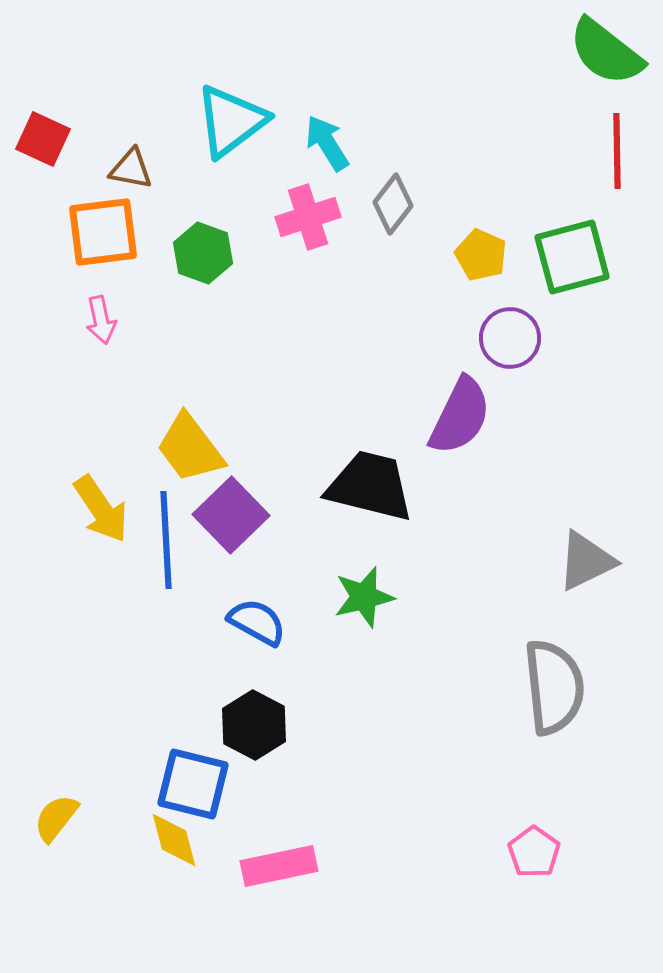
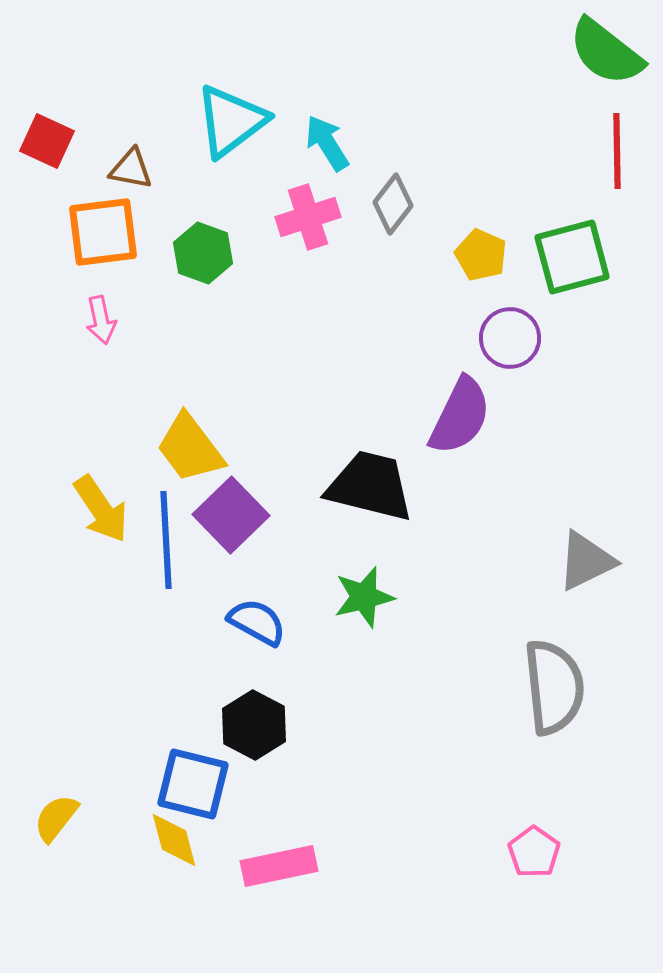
red square: moved 4 px right, 2 px down
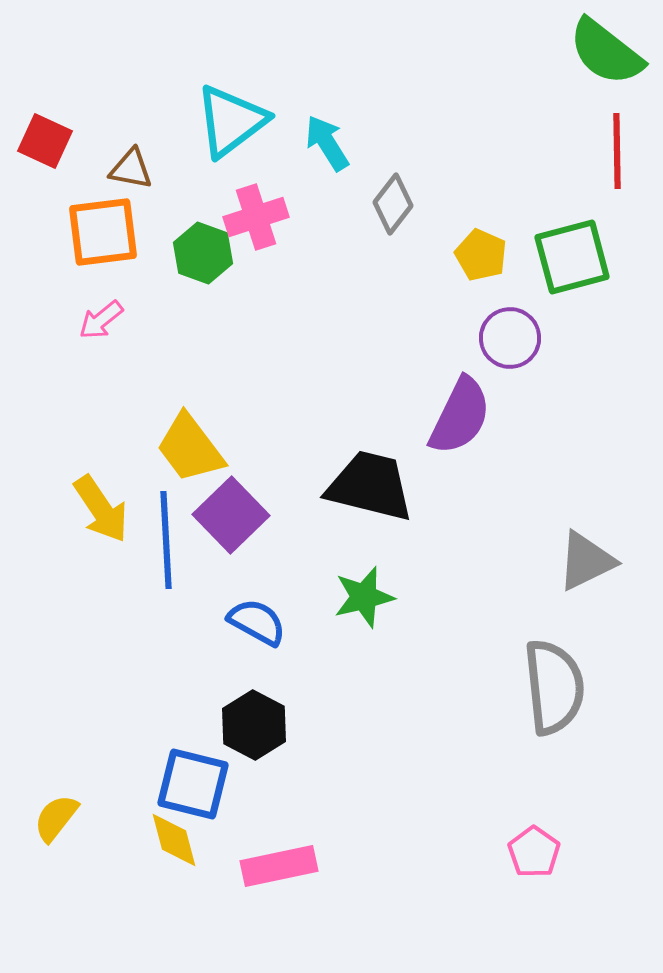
red square: moved 2 px left
pink cross: moved 52 px left
pink arrow: rotated 63 degrees clockwise
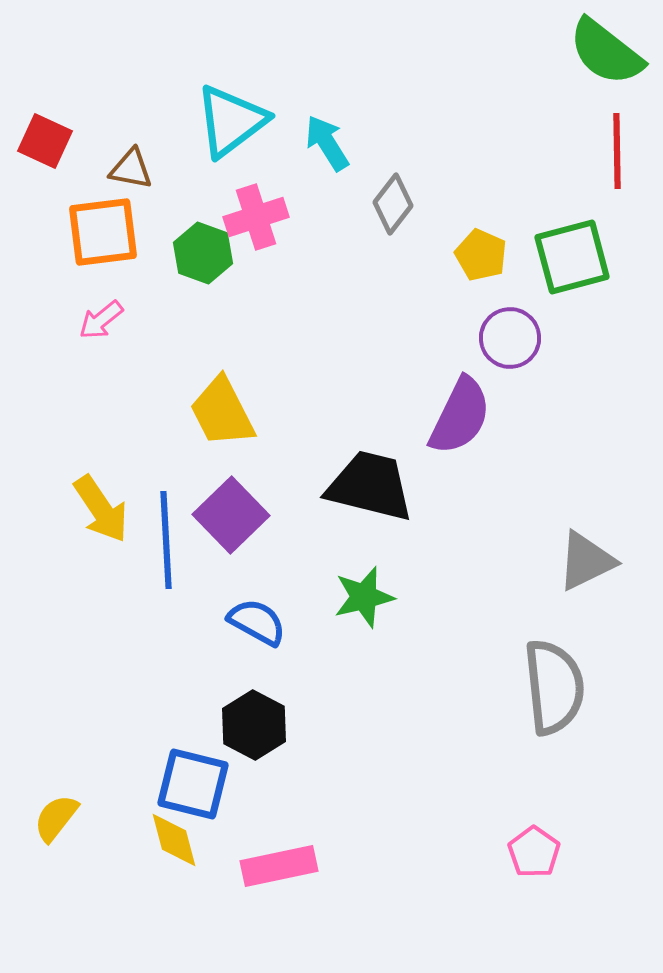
yellow trapezoid: moved 32 px right, 36 px up; rotated 10 degrees clockwise
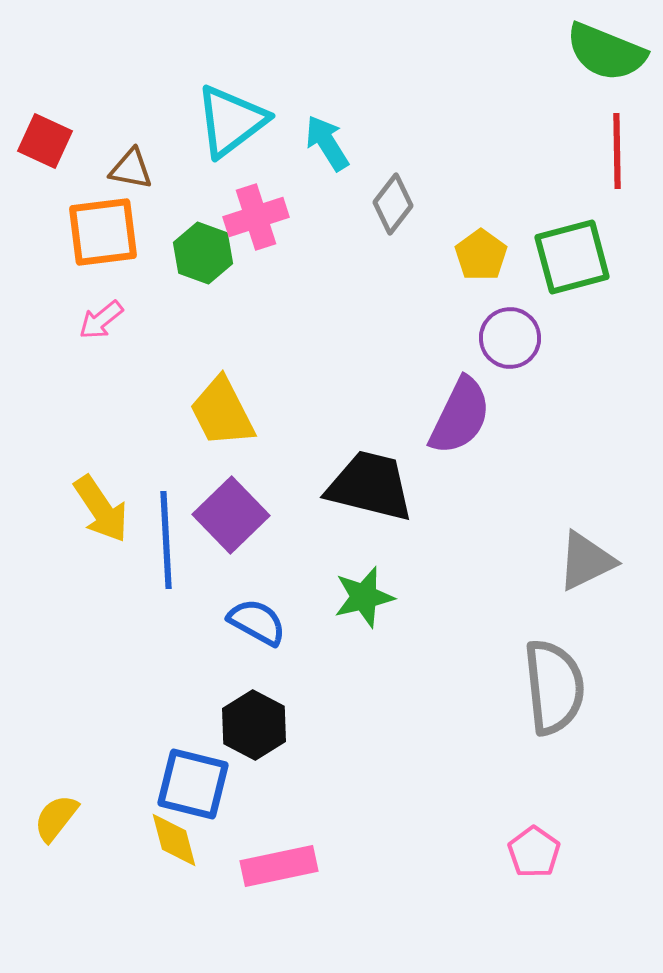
green semicircle: rotated 16 degrees counterclockwise
yellow pentagon: rotated 12 degrees clockwise
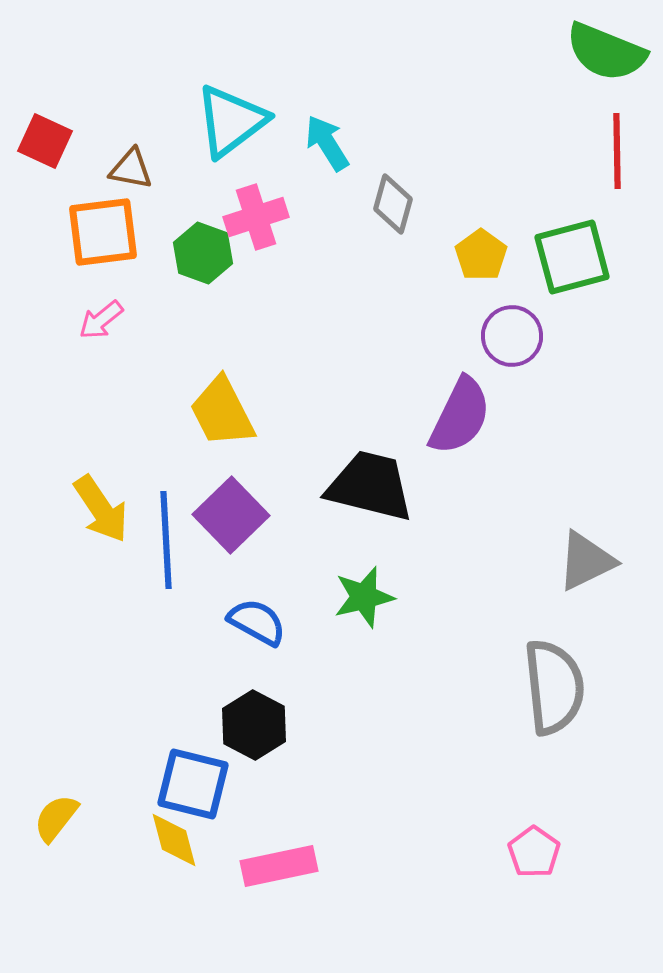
gray diamond: rotated 22 degrees counterclockwise
purple circle: moved 2 px right, 2 px up
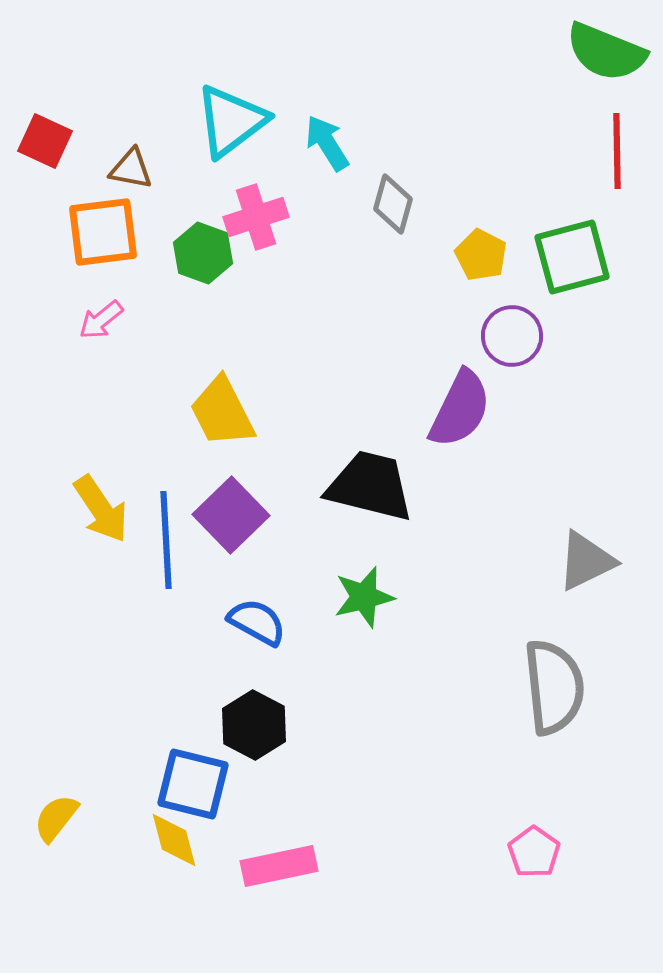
yellow pentagon: rotated 9 degrees counterclockwise
purple semicircle: moved 7 px up
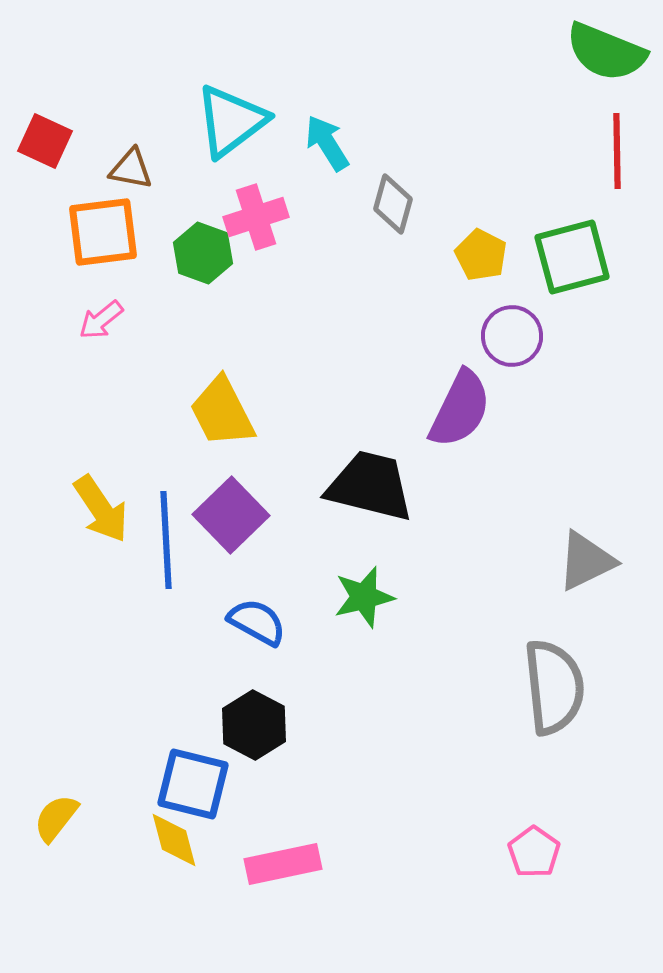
pink rectangle: moved 4 px right, 2 px up
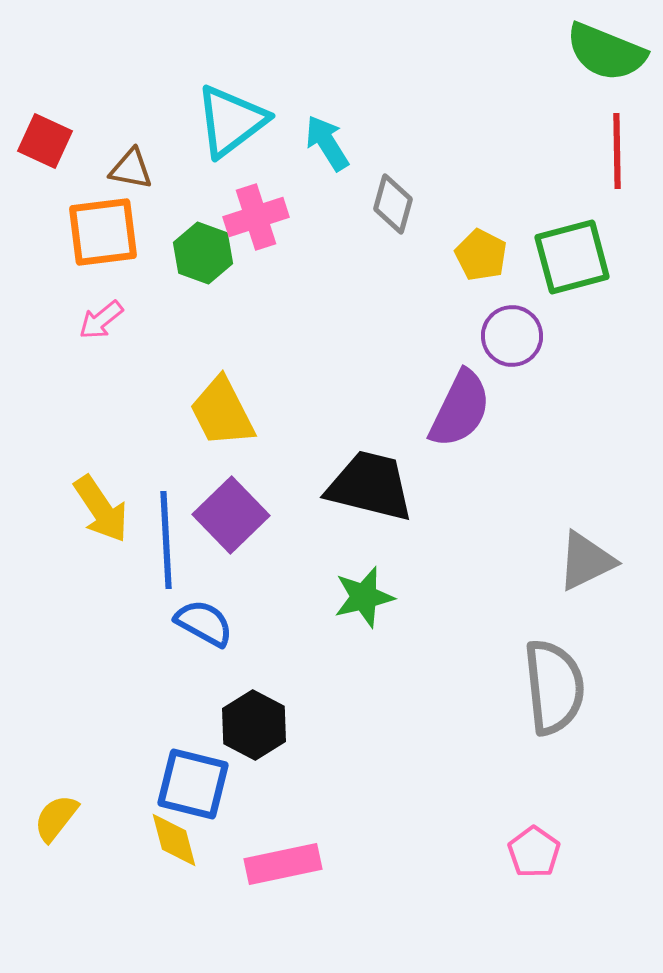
blue semicircle: moved 53 px left, 1 px down
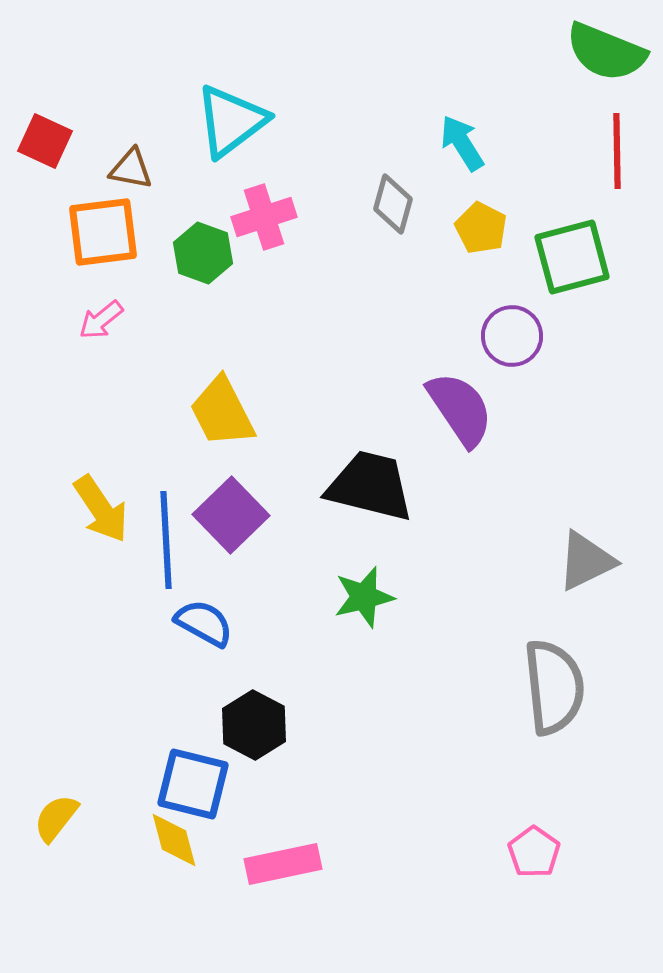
cyan arrow: moved 135 px right
pink cross: moved 8 px right
yellow pentagon: moved 27 px up
purple semicircle: rotated 60 degrees counterclockwise
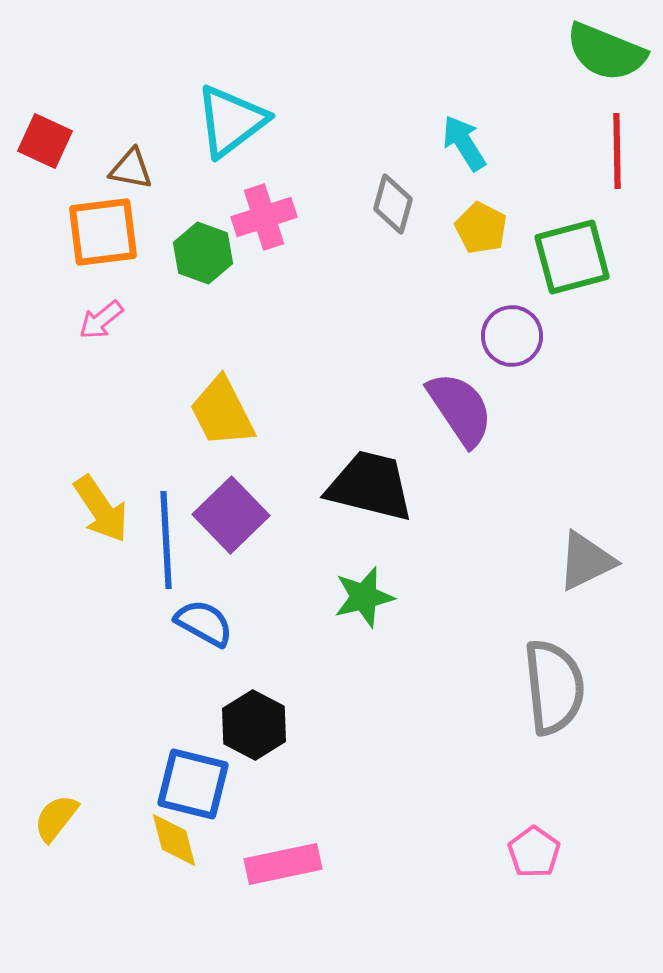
cyan arrow: moved 2 px right
